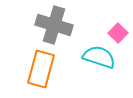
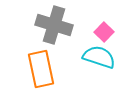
pink square: moved 14 px left, 1 px up
orange rectangle: rotated 27 degrees counterclockwise
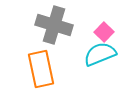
cyan semicircle: moved 1 px right, 3 px up; rotated 40 degrees counterclockwise
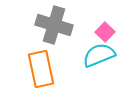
pink square: moved 1 px right
cyan semicircle: moved 1 px left, 1 px down
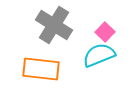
gray cross: rotated 15 degrees clockwise
orange rectangle: rotated 72 degrees counterclockwise
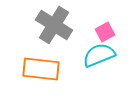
pink square: rotated 18 degrees clockwise
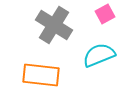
pink square: moved 18 px up
orange rectangle: moved 6 px down
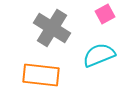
gray cross: moved 2 px left, 3 px down
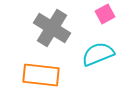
cyan semicircle: moved 1 px left, 1 px up
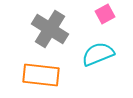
gray cross: moved 2 px left, 1 px down
